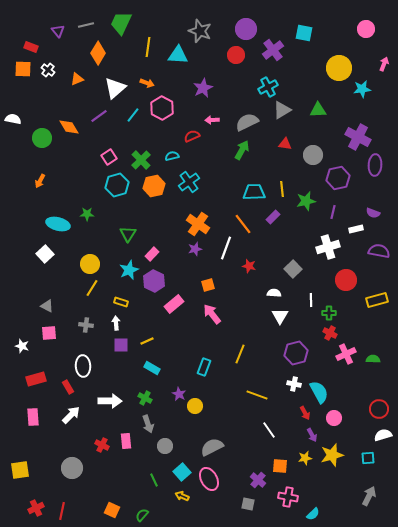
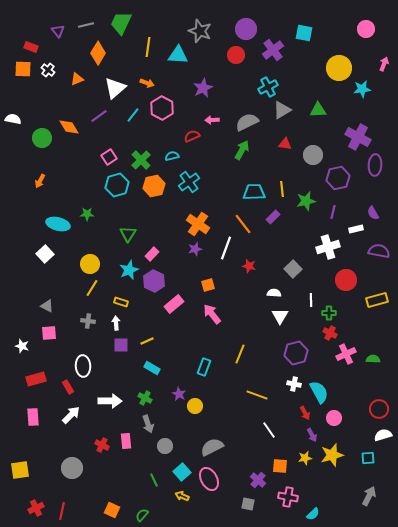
purple semicircle at (373, 213): rotated 40 degrees clockwise
gray cross at (86, 325): moved 2 px right, 4 px up
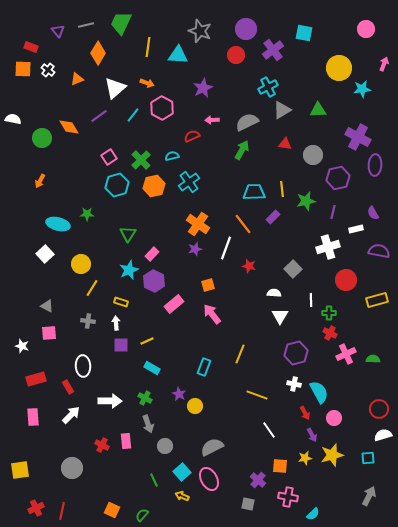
yellow circle at (90, 264): moved 9 px left
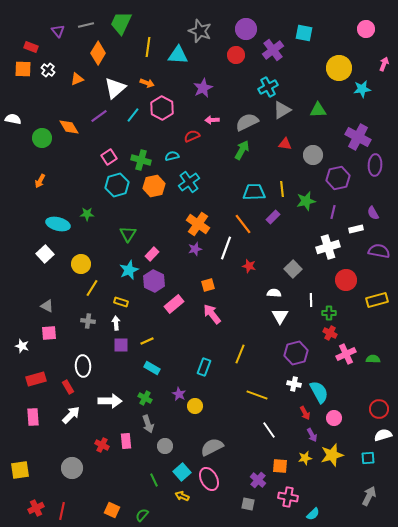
green cross at (141, 160): rotated 30 degrees counterclockwise
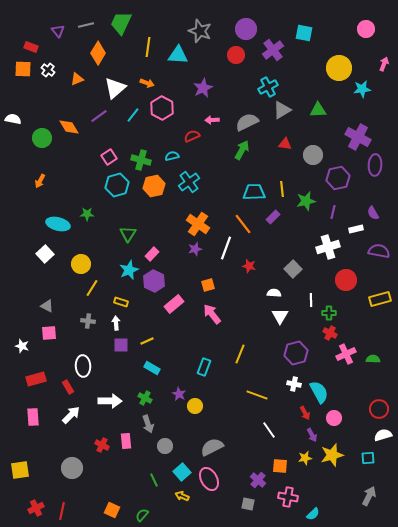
yellow rectangle at (377, 300): moved 3 px right, 1 px up
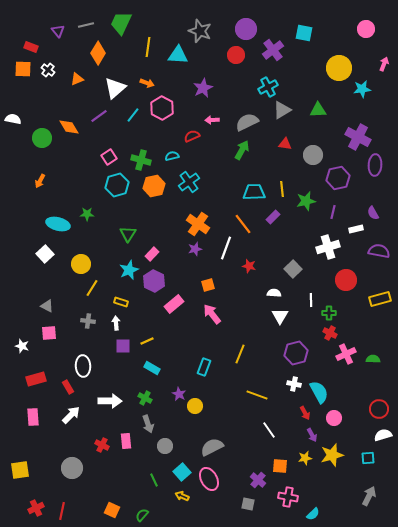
purple square at (121, 345): moved 2 px right, 1 px down
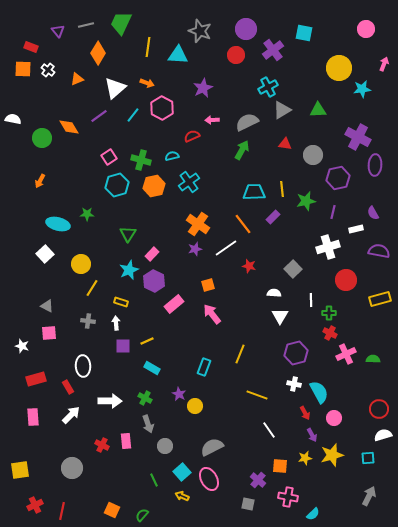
white line at (226, 248): rotated 35 degrees clockwise
red cross at (36, 508): moved 1 px left, 3 px up
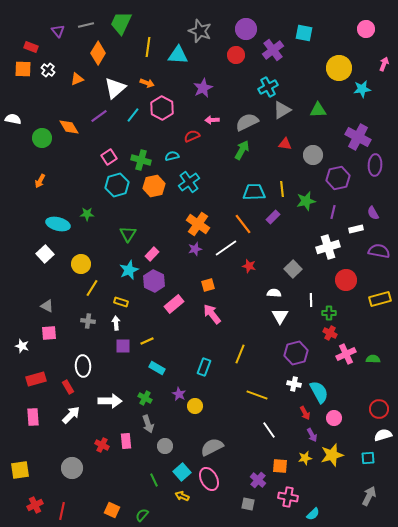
cyan rectangle at (152, 368): moved 5 px right
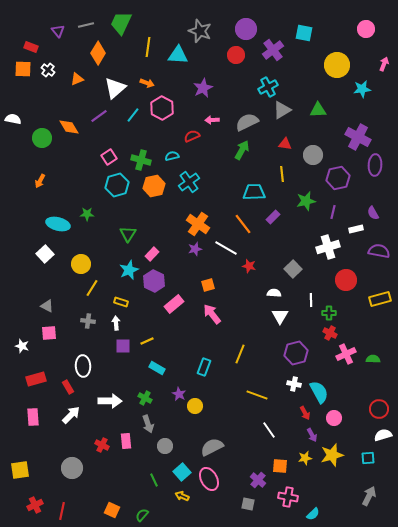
yellow circle at (339, 68): moved 2 px left, 3 px up
yellow line at (282, 189): moved 15 px up
white line at (226, 248): rotated 65 degrees clockwise
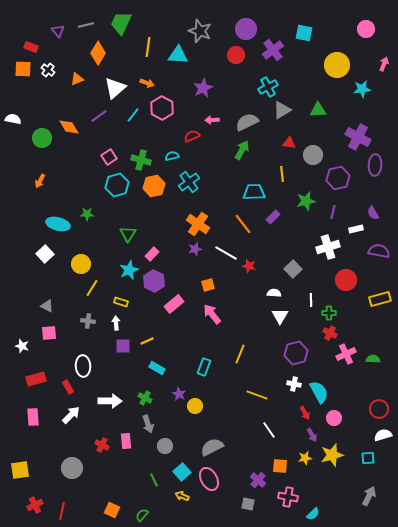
red triangle at (285, 144): moved 4 px right, 1 px up
white line at (226, 248): moved 5 px down
